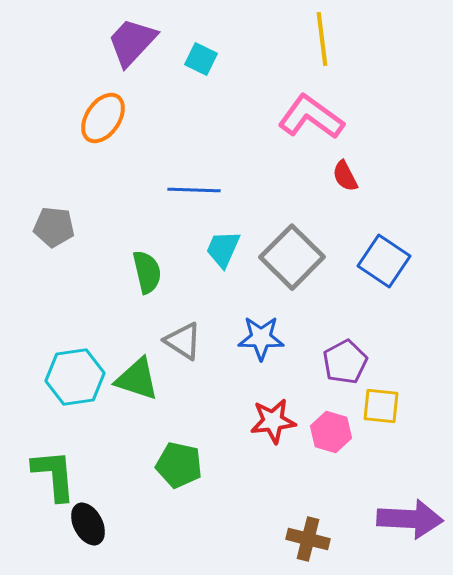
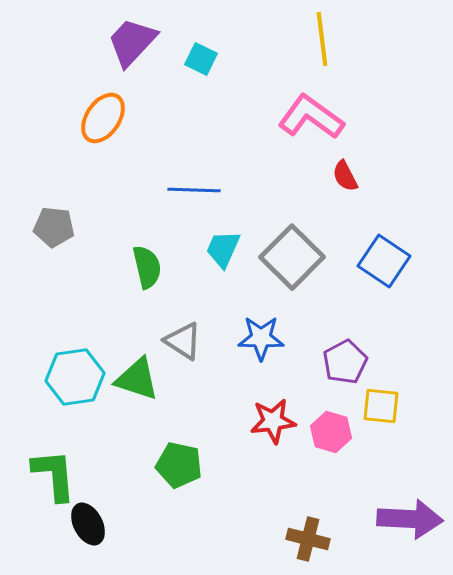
green semicircle: moved 5 px up
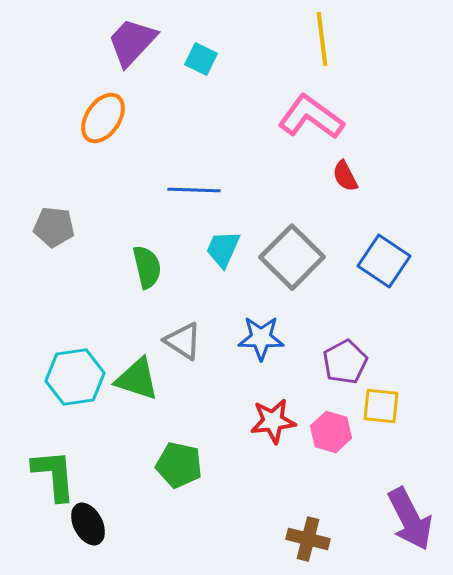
purple arrow: rotated 60 degrees clockwise
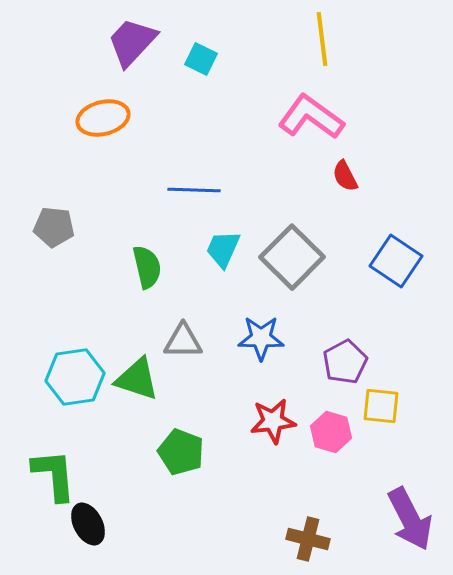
orange ellipse: rotated 42 degrees clockwise
blue square: moved 12 px right
gray triangle: rotated 33 degrees counterclockwise
green pentagon: moved 2 px right, 13 px up; rotated 9 degrees clockwise
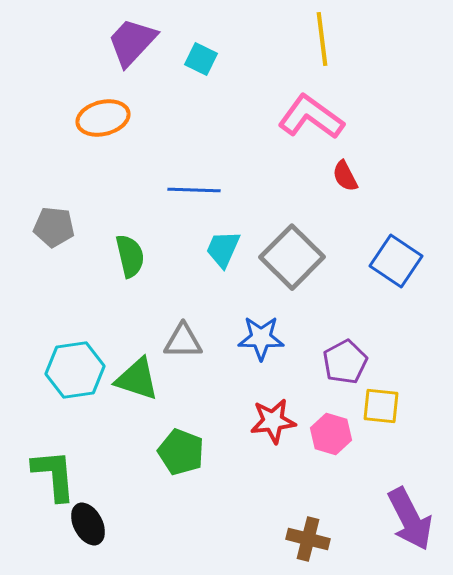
green semicircle: moved 17 px left, 11 px up
cyan hexagon: moved 7 px up
pink hexagon: moved 2 px down
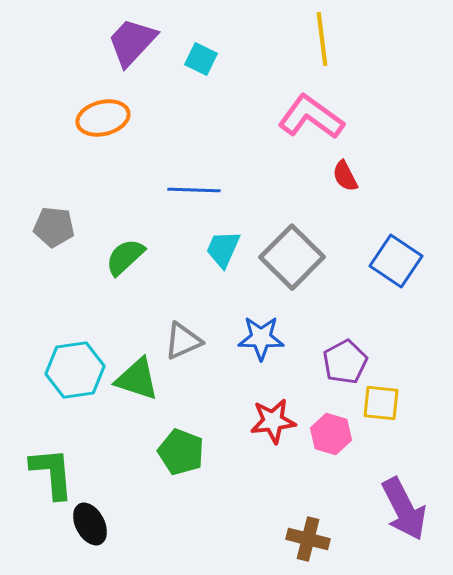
green semicircle: moved 5 px left, 1 px down; rotated 120 degrees counterclockwise
gray triangle: rotated 24 degrees counterclockwise
yellow square: moved 3 px up
green L-shape: moved 2 px left, 2 px up
purple arrow: moved 6 px left, 10 px up
black ellipse: moved 2 px right
